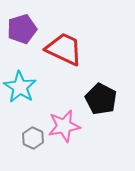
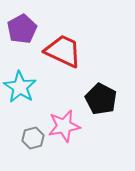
purple pentagon: rotated 12 degrees counterclockwise
red trapezoid: moved 1 px left, 2 px down
gray hexagon: rotated 20 degrees clockwise
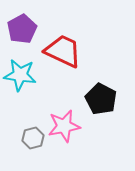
cyan star: moved 12 px up; rotated 24 degrees counterclockwise
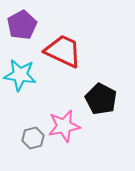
purple pentagon: moved 4 px up
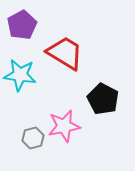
red trapezoid: moved 2 px right, 2 px down; rotated 6 degrees clockwise
black pentagon: moved 2 px right
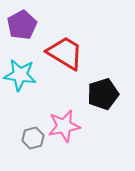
black pentagon: moved 5 px up; rotated 28 degrees clockwise
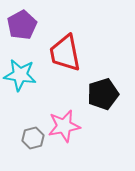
red trapezoid: rotated 132 degrees counterclockwise
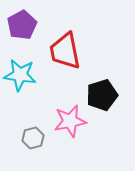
red trapezoid: moved 2 px up
black pentagon: moved 1 px left, 1 px down
pink star: moved 6 px right, 5 px up
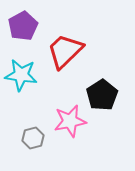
purple pentagon: moved 1 px right, 1 px down
red trapezoid: rotated 57 degrees clockwise
cyan star: moved 1 px right
black pentagon: rotated 16 degrees counterclockwise
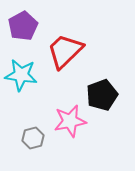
black pentagon: rotated 12 degrees clockwise
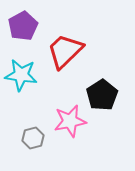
black pentagon: rotated 12 degrees counterclockwise
